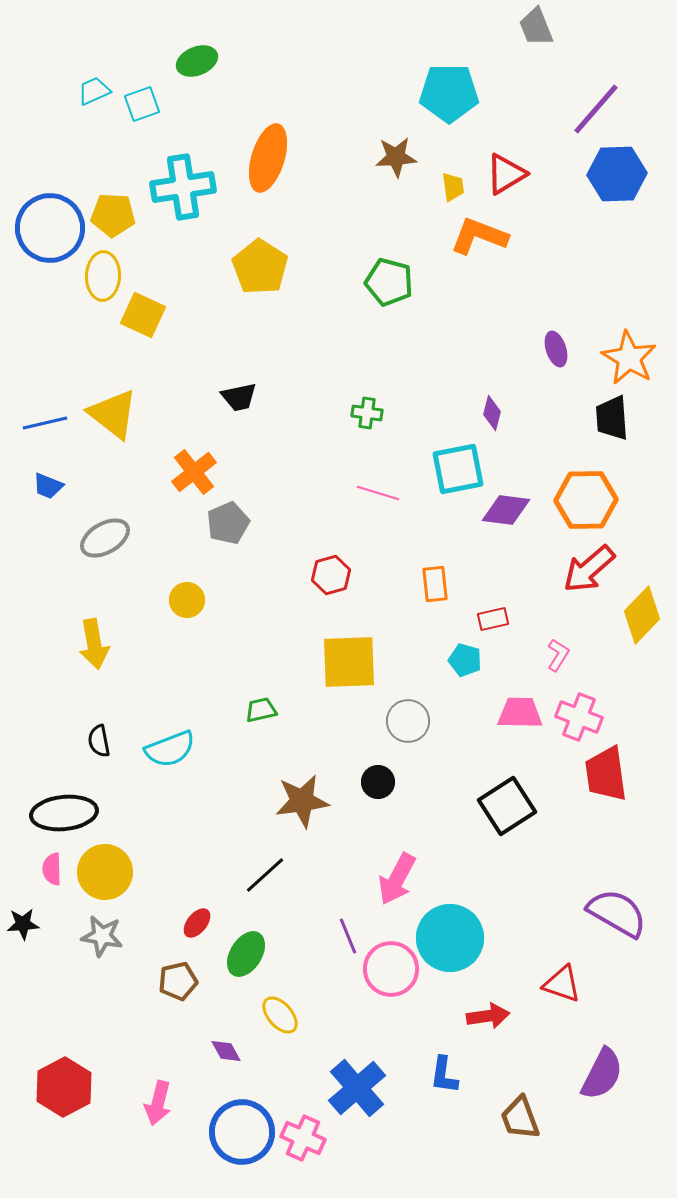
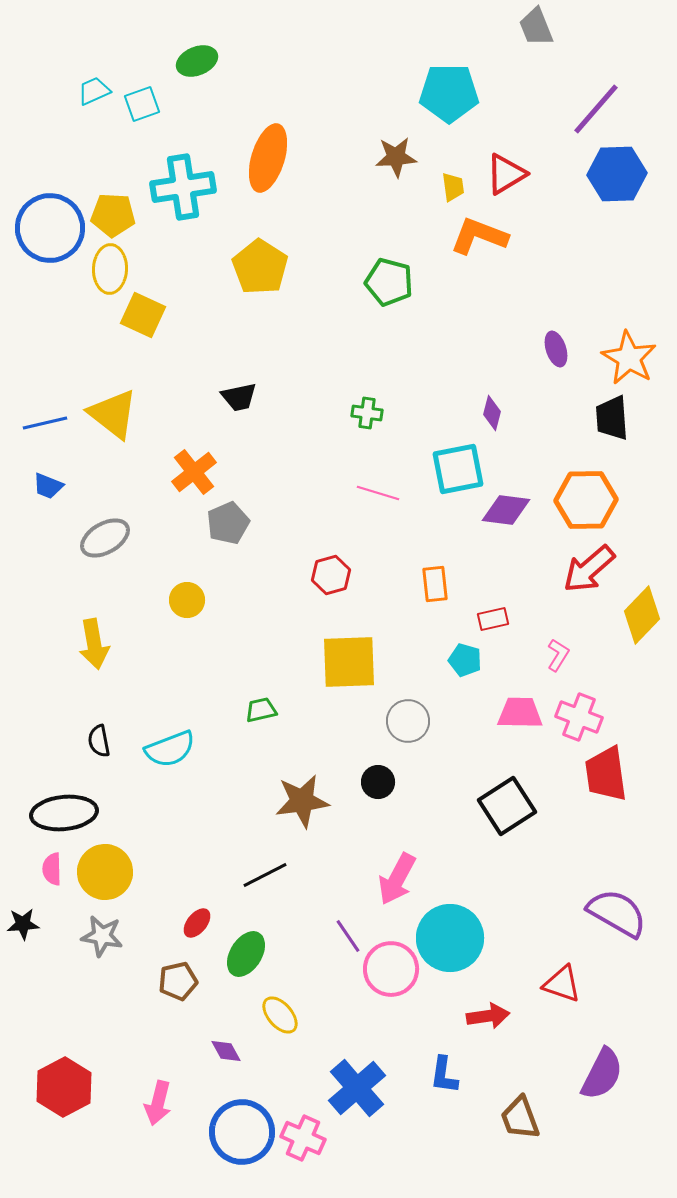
yellow ellipse at (103, 276): moved 7 px right, 7 px up
black line at (265, 875): rotated 15 degrees clockwise
purple line at (348, 936): rotated 12 degrees counterclockwise
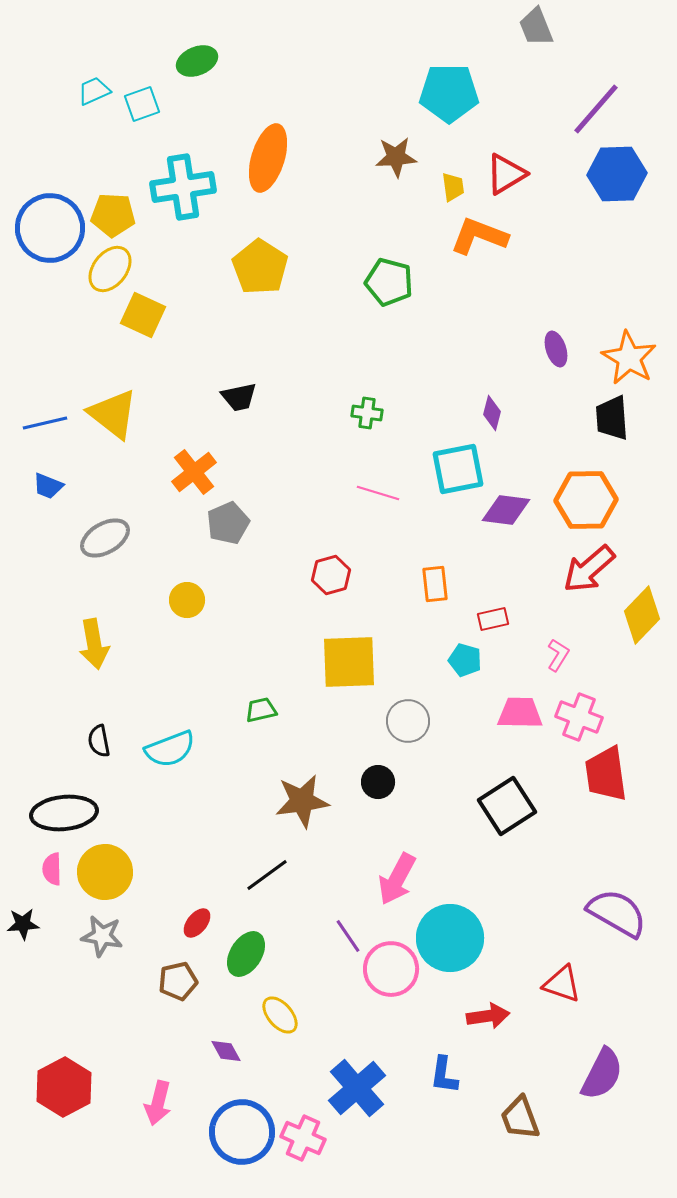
yellow ellipse at (110, 269): rotated 36 degrees clockwise
black line at (265, 875): moved 2 px right; rotated 9 degrees counterclockwise
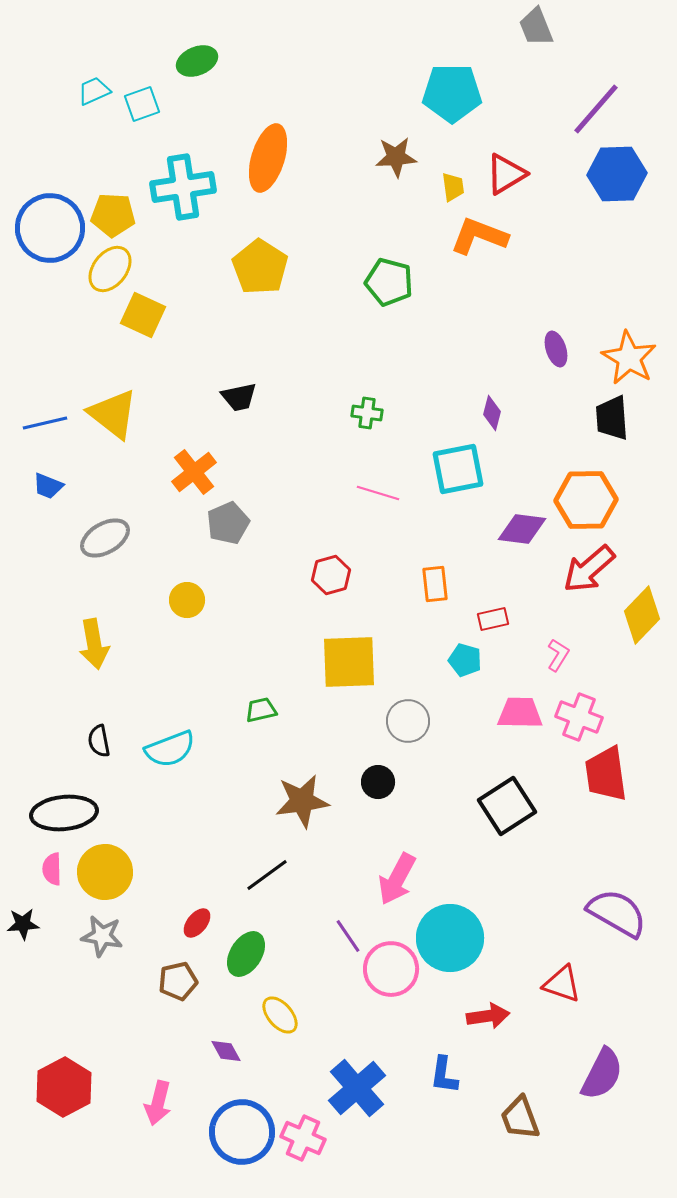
cyan pentagon at (449, 93): moved 3 px right
purple diamond at (506, 510): moved 16 px right, 19 px down
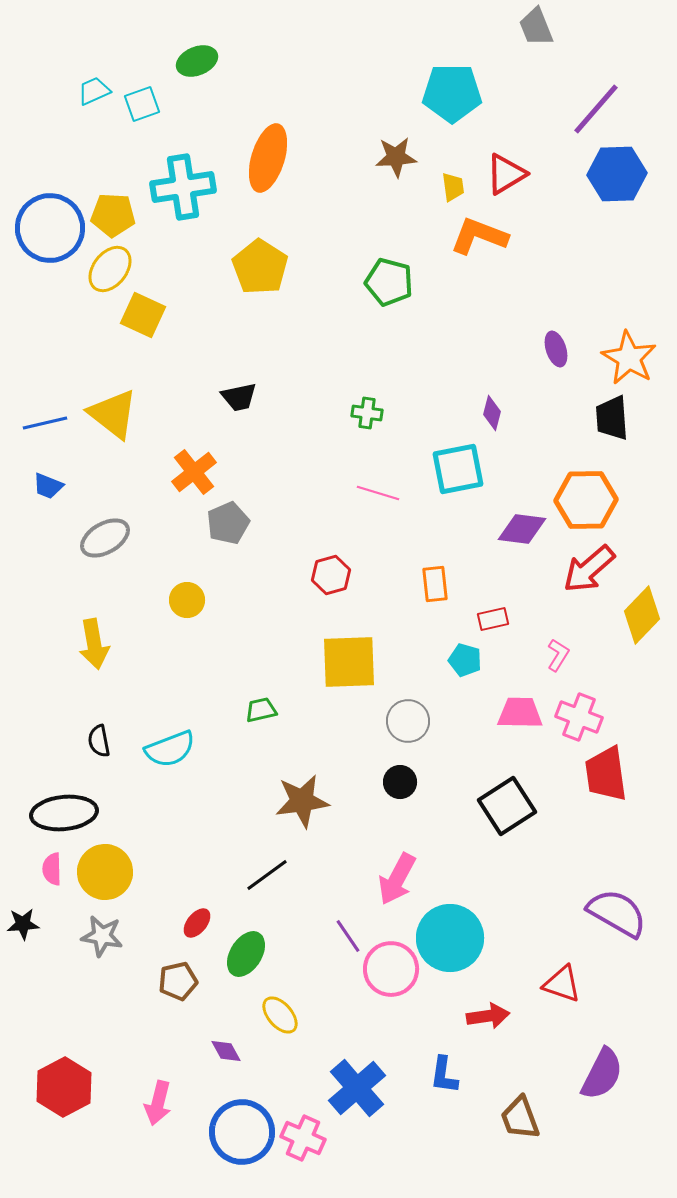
black circle at (378, 782): moved 22 px right
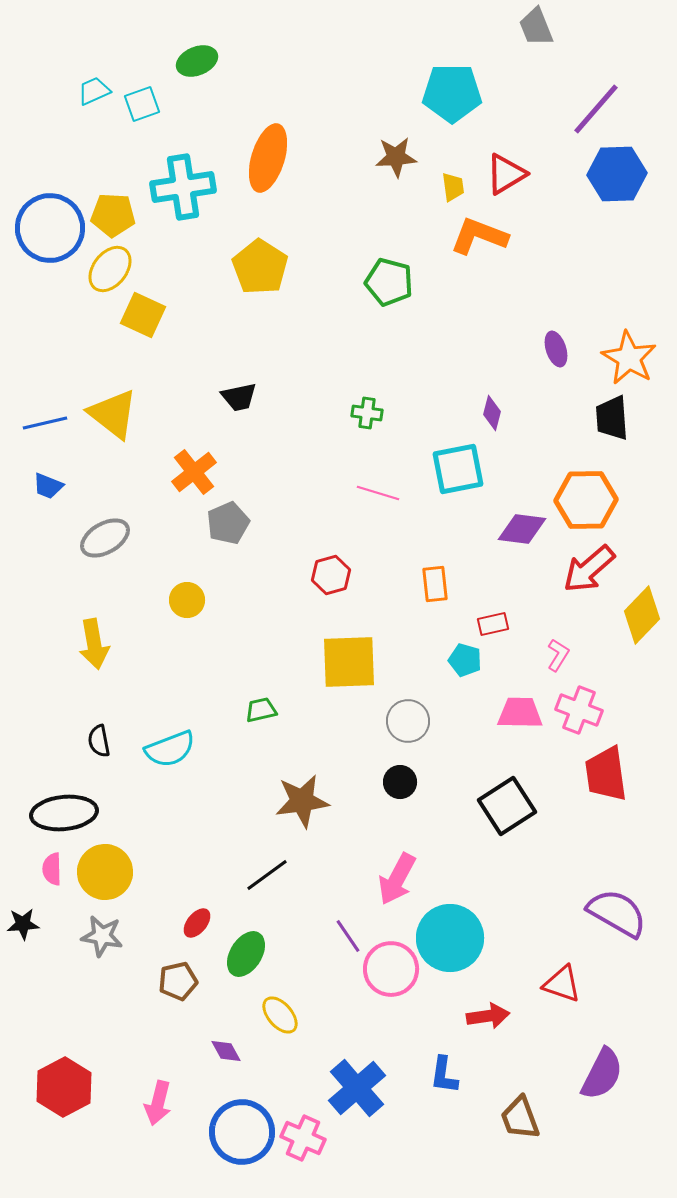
red rectangle at (493, 619): moved 5 px down
pink cross at (579, 717): moved 7 px up
